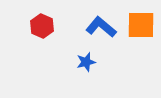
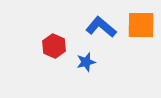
red hexagon: moved 12 px right, 20 px down
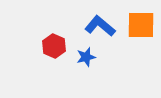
blue L-shape: moved 1 px left, 1 px up
blue star: moved 5 px up
